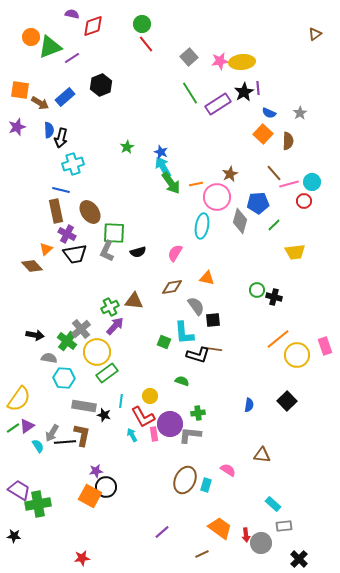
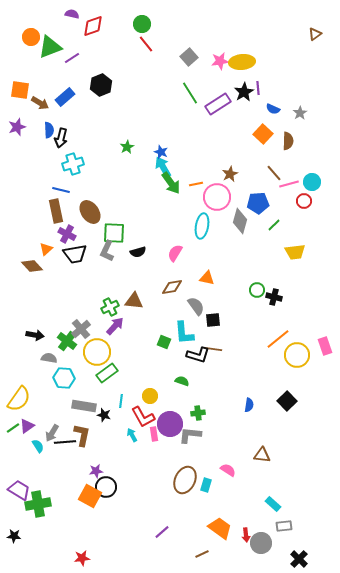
blue semicircle at (269, 113): moved 4 px right, 4 px up
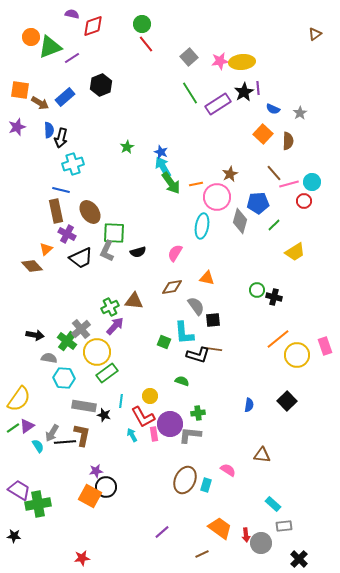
yellow trapezoid at (295, 252): rotated 25 degrees counterclockwise
black trapezoid at (75, 254): moved 6 px right, 4 px down; rotated 15 degrees counterclockwise
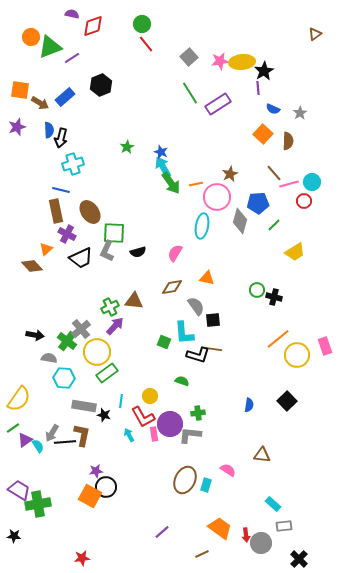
black star at (244, 92): moved 20 px right, 21 px up
purple triangle at (27, 426): moved 2 px left, 14 px down
cyan arrow at (132, 435): moved 3 px left
